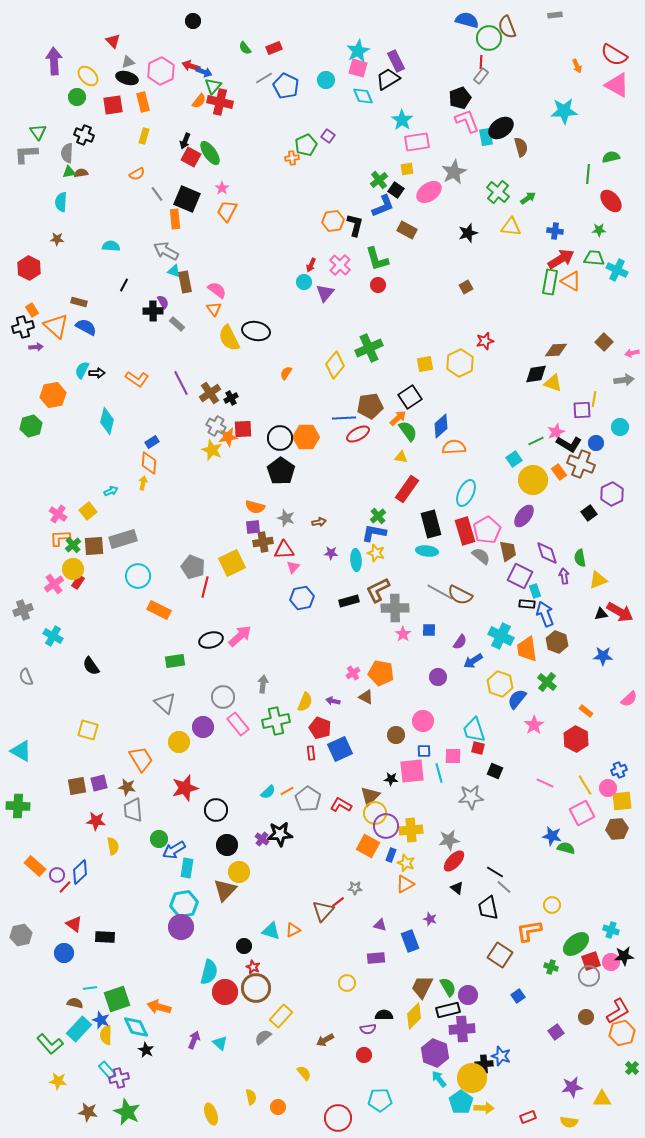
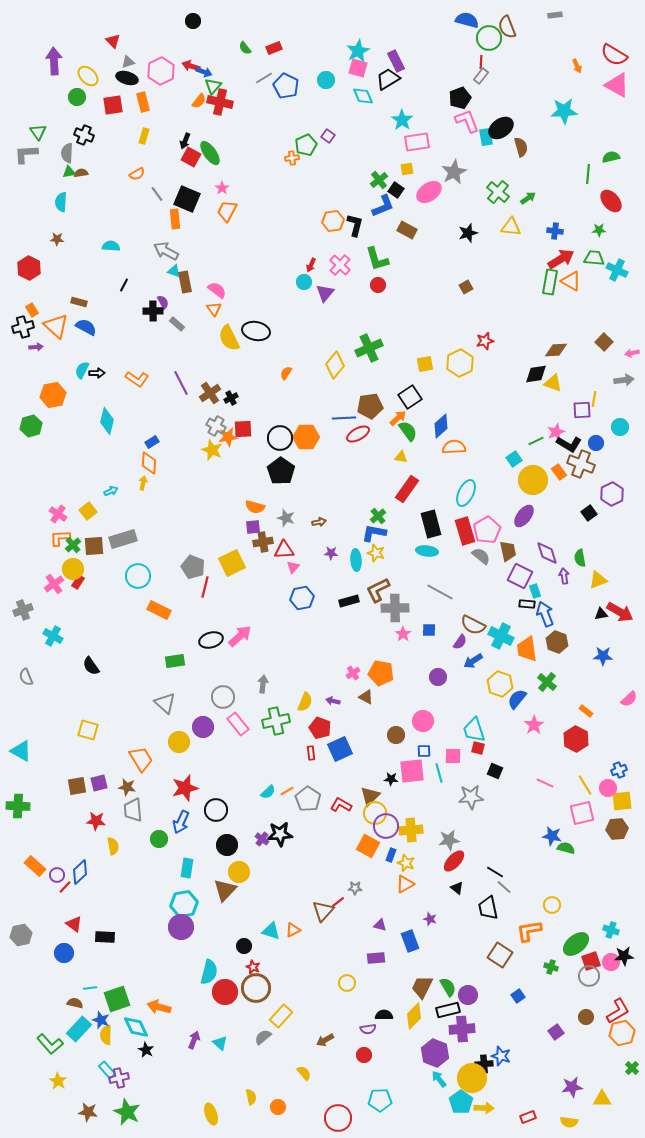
brown semicircle at (460, 595): moved 13 px right, 30 px down
pink square at (582, 813): rotated 15 degrees clockwise
blue arrow at (174, 850): moved 7 px right, 28 px up; rotated 35 degrees counterclockwise
yellow star at (58, 1081): rotated 24 degrees clockwise
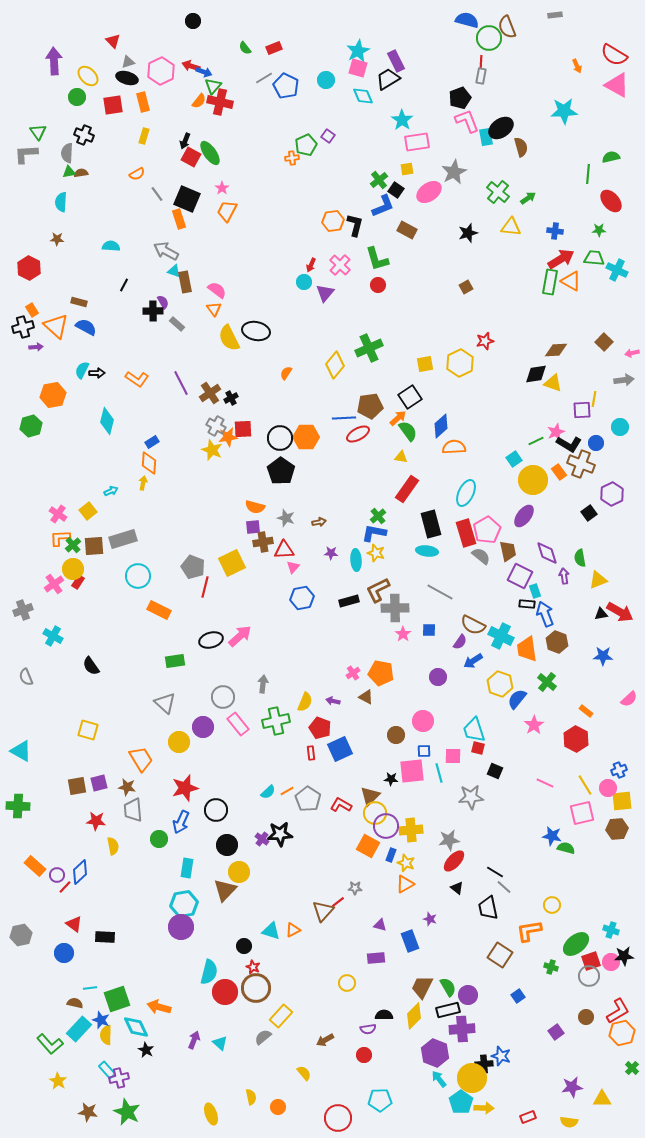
gray rectangle at (481, 76): rotated 28 degrees counterclockwise
orange rectangle at (175, 219): moved 4 px right; rotated 12 degrees counterclockwise
red rectangle at (465, 531): moved 1 px right, 2 px down
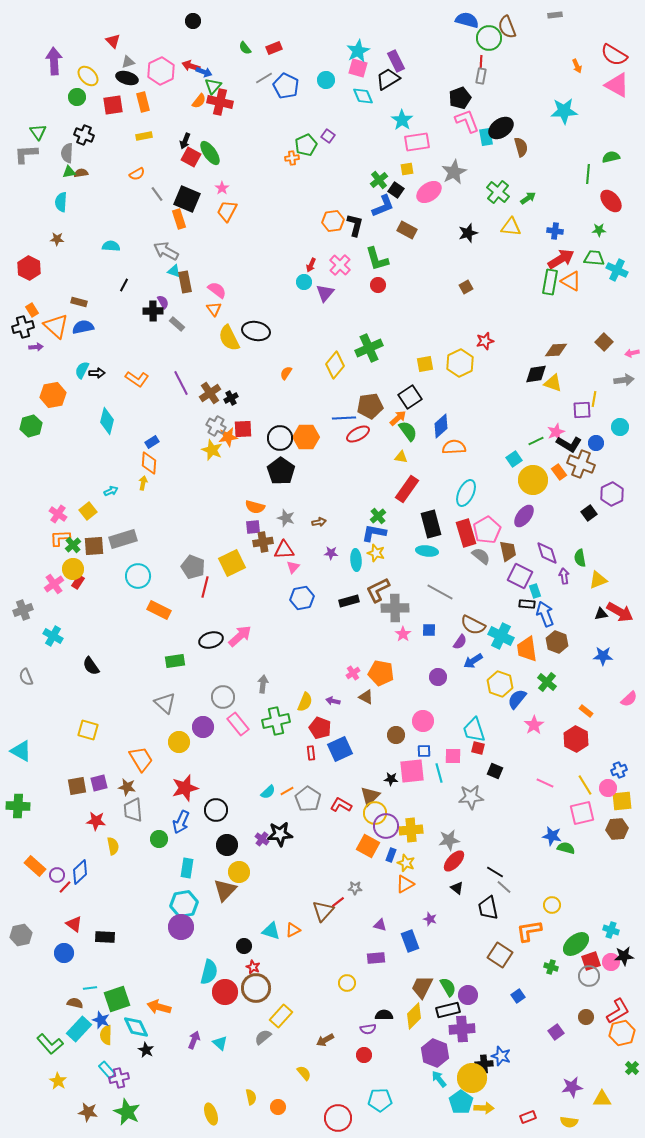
yellow rectangle at (144, 136): rotated 63 degrees clockwise
blue semicircle at (86, 327): moved 3 px left; rotated 40 degrees counterclockwise
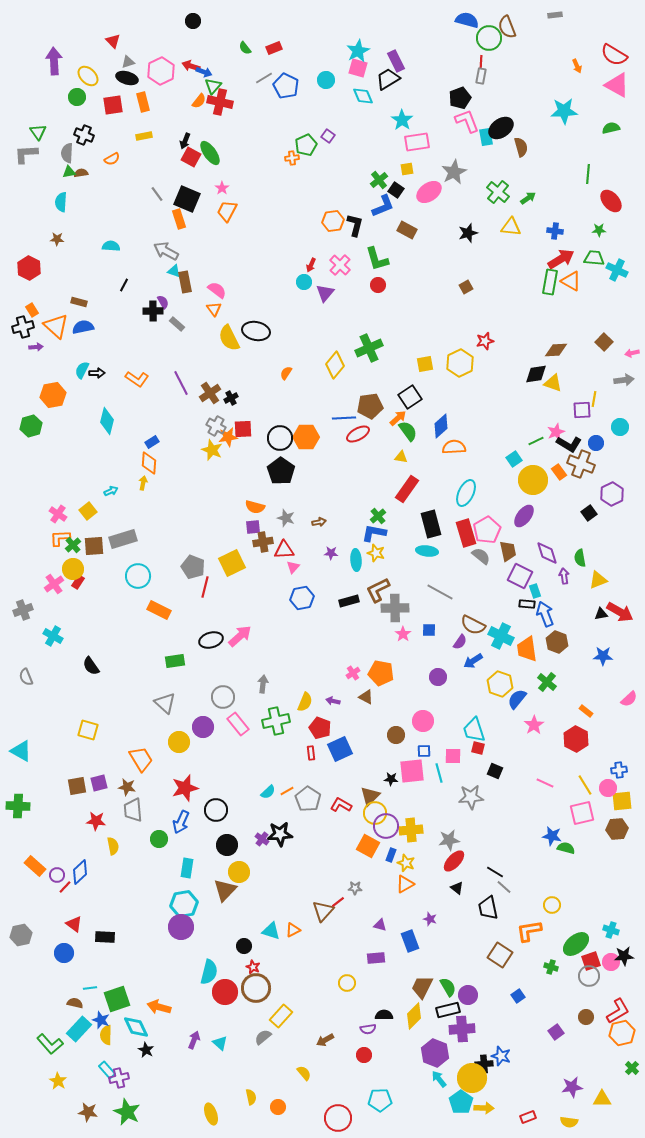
green semicircle at (611, 157): moved 29 px up
orange semicircle at (137, 174): moved 25 px left, 15 px up
blue cross at (619, 770): rotated 14 degrees clockwise
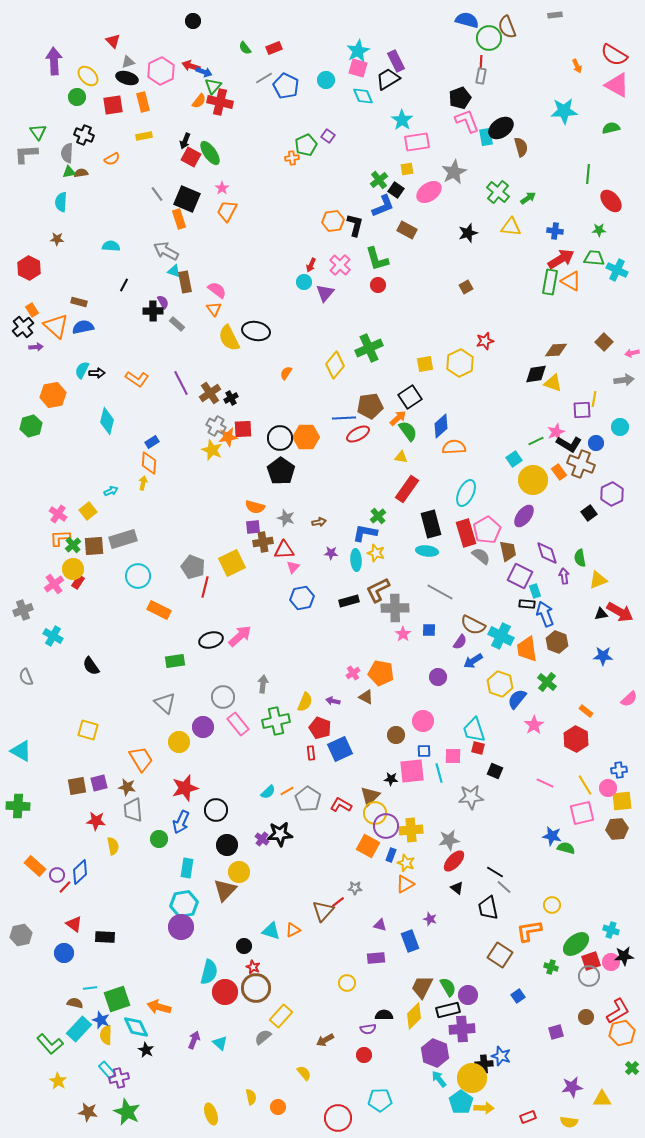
black cross at (23, 327): rotated 25 degrees counterclockwise
blue L-shape at (374, 533): moved 9 px left
purple square at (556, 1032): rotated 21 degrees clockwise
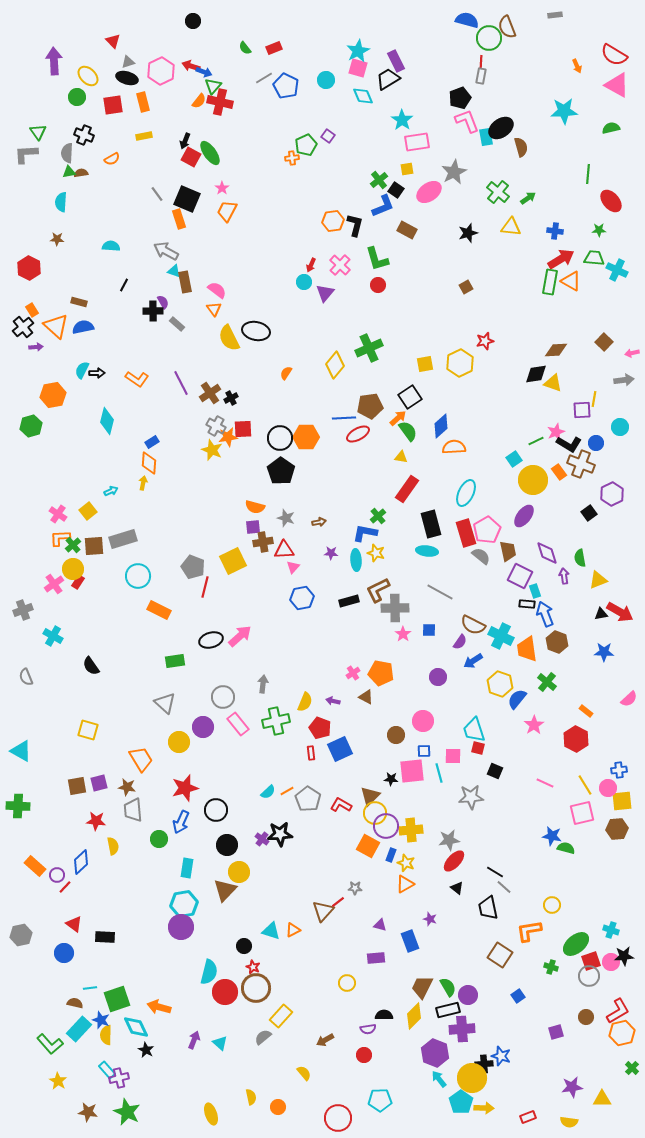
yellow square at (232, 563): moved 1 px right, 2 px up
blue star at (603, 656): moved 1 px right, 4 px up
blue diamond at (80, 872): moved 1 px right, 10 px up
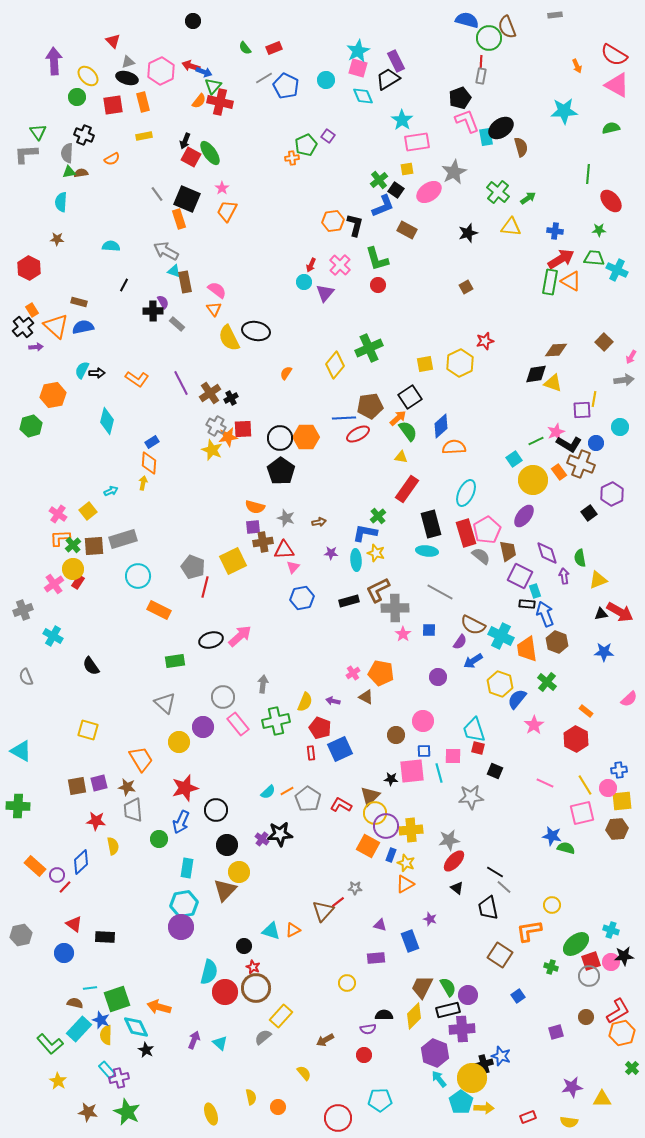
pink arrow at (632, 353): moved 1 px left, 4 px down; rotated 48 degrees counterclockwise
black cross at (484, 1064): rotated 12 degrees counterclockwise
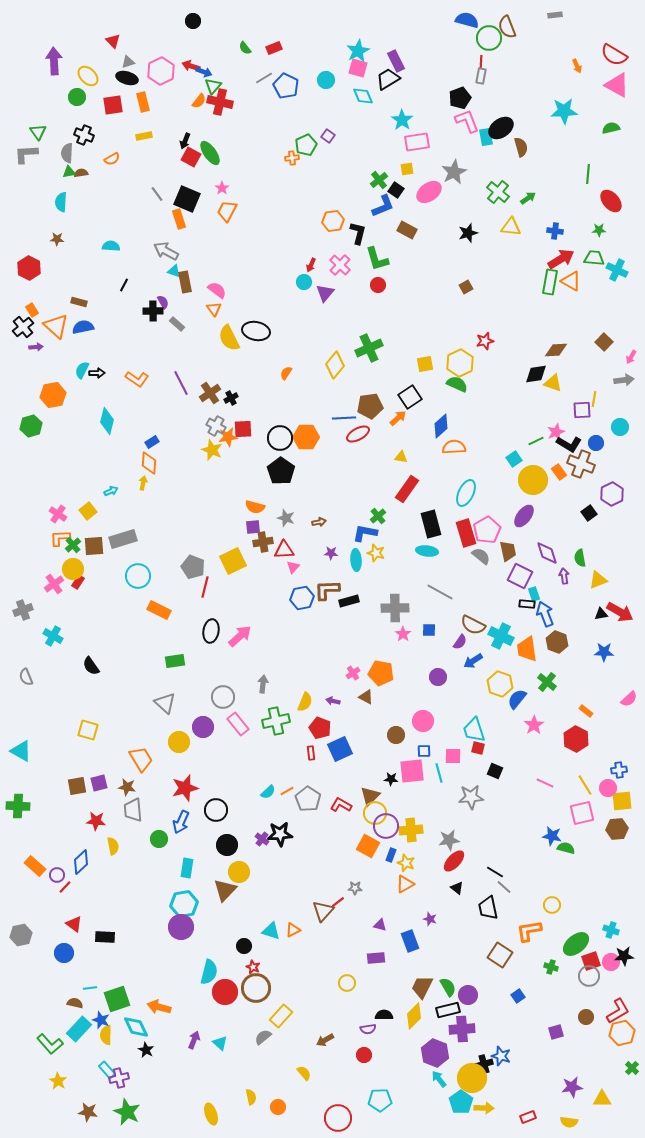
black L-shape at (355, 225): moved 3 px right, 8 px down
green semicircle at (408, 431): moved 49 px right, 47 px up; rotated 30 degrees counterclockwise
brown L-shape at (378, 590): moved 51 px left; rotated 24 degrees clockwise
cyan rectangle at (535, 591): moved 1 px left, 3 px down
black ellipse at (211, 640): moved 9 px up; rotated 65 degrees counterclockwise
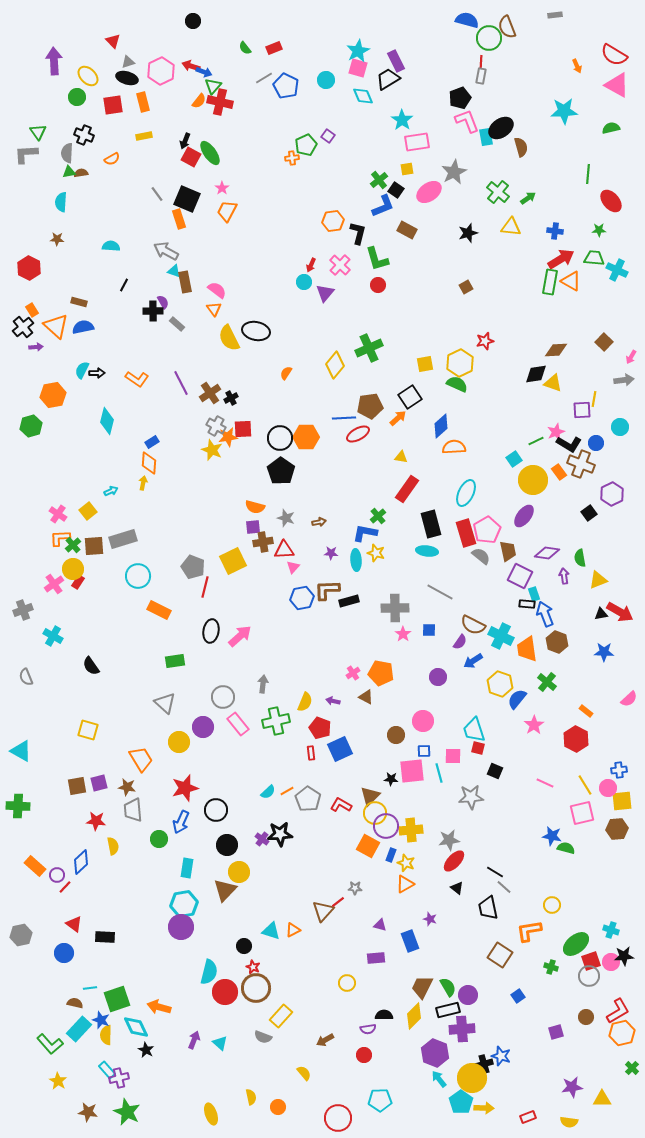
purple diamond at (547, 553): rotated 65 degrees counterclockwise
gray semicircle at (263, 1037): rotated 120 degrees counterclockwise
